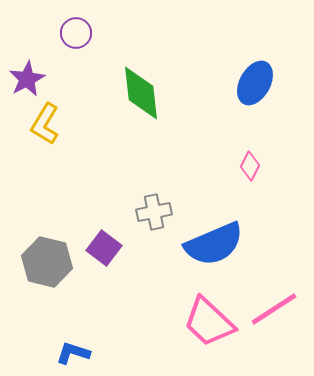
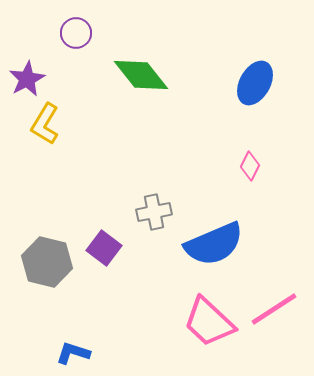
green diamond: moved 18 px up; rotated 32 degrees counterclockwise
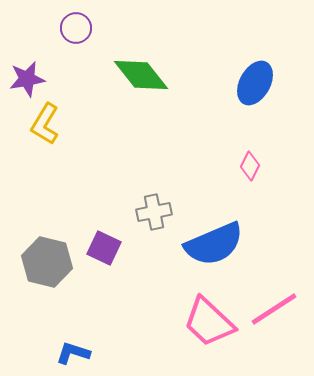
purple circle: moved 5 px up
purple star: rotated 18 degrees clockwise
purple square: rotated 12 degrees counterclockwise
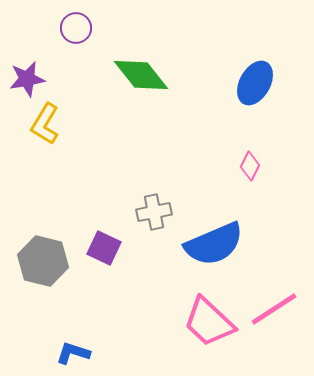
gray hexagon: moved 4 px left, 1 px up
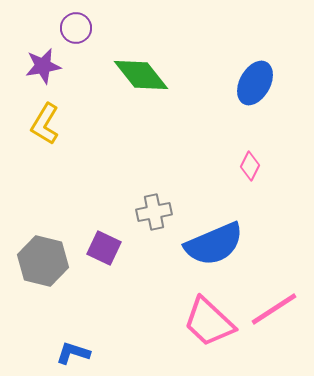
purple star: moved 16 px right, 13 px up
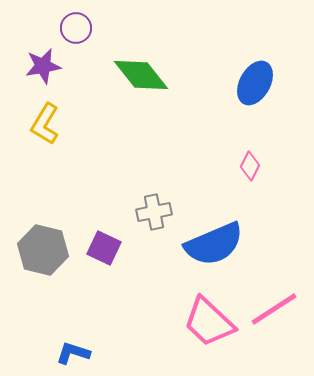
gray hexagon: moved 11 px up
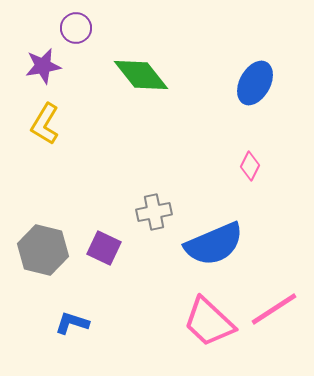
blue L-shape: moved 1 px left, 30 px up
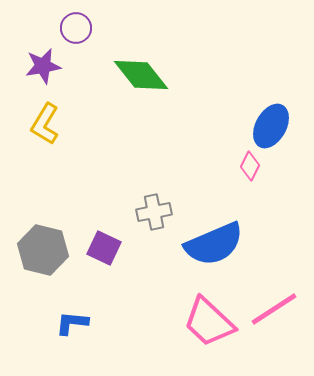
blue ellipse: moved 16 px right, 43 px down
blue L-shape: rotated 12 degrees counterclockwise
